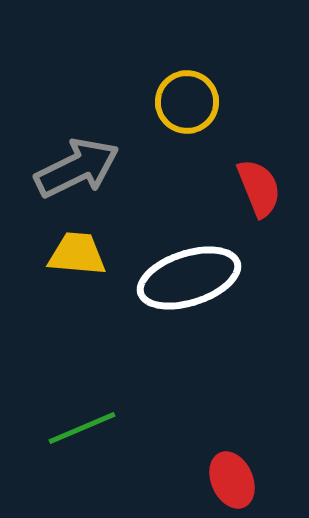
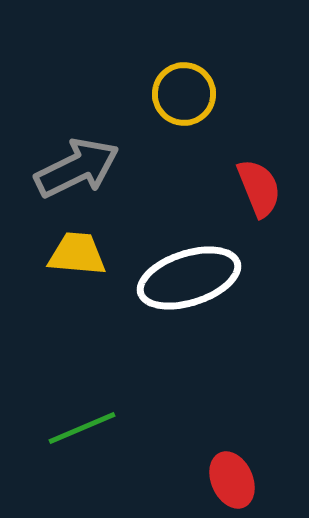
yellow circle: moved 3 px left, 8 px up
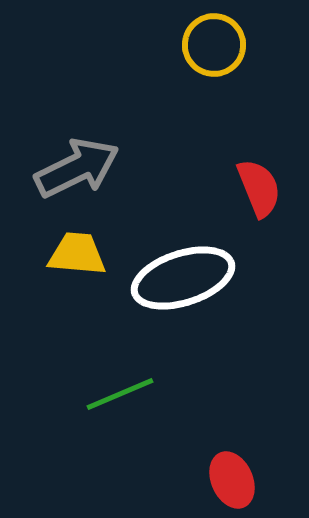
yellow circle: moved 30 px right, 49 px up
white ellipse: moved 6 px left
green line: moved 38 px right, 34 px up
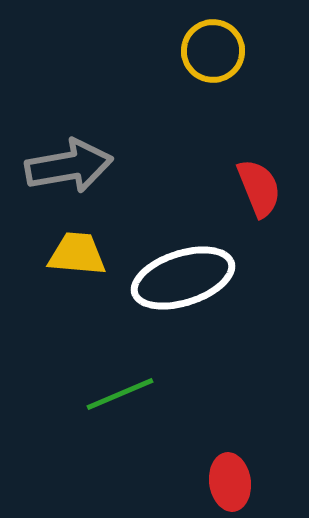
yellow circle: moved 1 px left, 6 px down
gray arrow: moved 8 px left, 2 px up; rotated 16 degrees clockwise
red ellipse: moved 2 px left, 2 px down; rotated 16 degrees clockwise
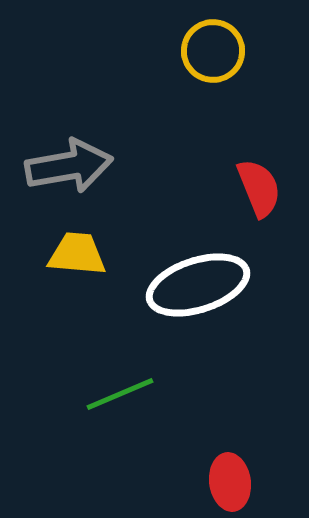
white ellipse: moved 15 px right, 7 px down
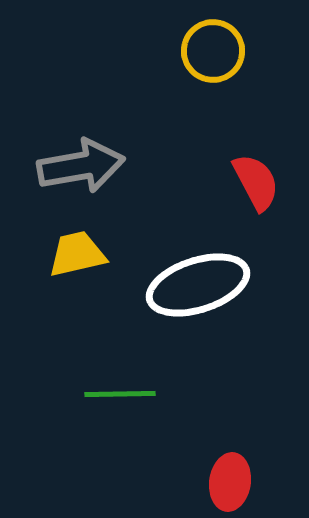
gray arrow: moved 12 px right
red semicircle: moved 3 px left, 6 px up; rotated 6 degrees counterclockwise
yellow trapezoid: rotated 18 degrees counterclockwise
green line: rotated 22 degrees clockwise
red ellipse: rotated 16 degrees clockwise
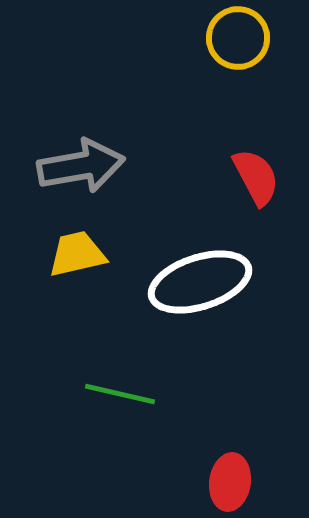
yellow circle: moved 25 px right, 13 px up
red semicircle: moved 5 px up
white ellipse: moved 2 px right, 3 px up
green line: rotated 14 degrees clockwise
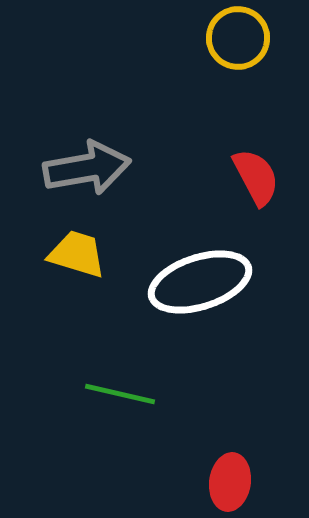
gray arrow: moved 6 px right, 2 px down
yellow trapezoid: rotated 30 degrees clockwise
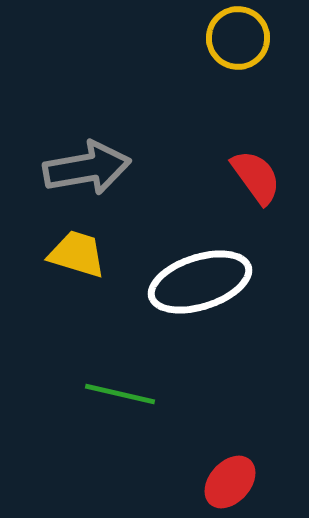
red semicircle: rotated 8 degrees counterclockwise
red ellipse: rotated 34 degrees clockwise
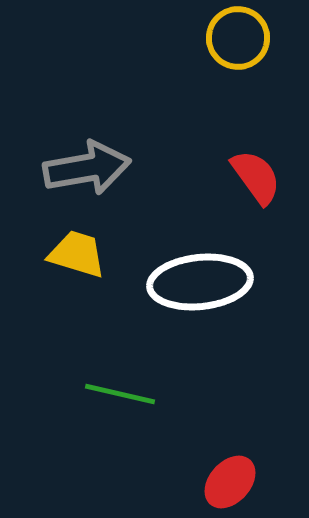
white ellipse: rotated 12 degrees clockwise
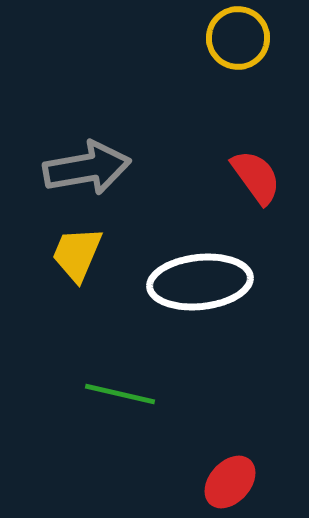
yellow trapezoid: rotated 84 degrees counterclockwise
